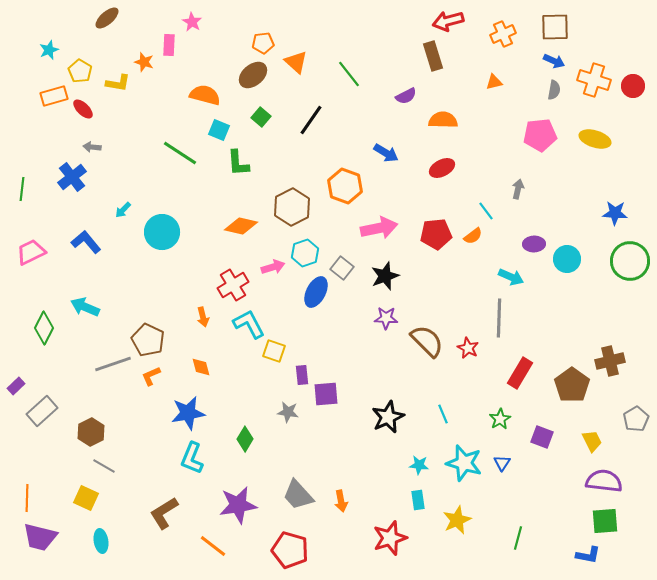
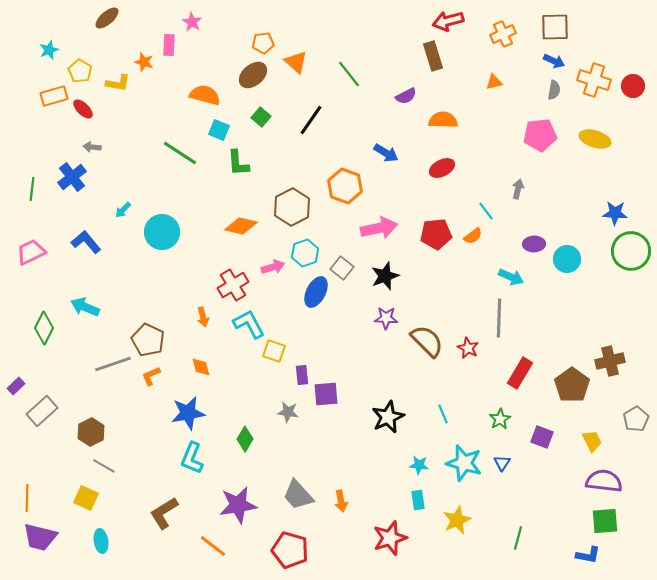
green line at (22, 189): moved 10 px right
green circle at (630, 261): moved 1 px right, 10 px up
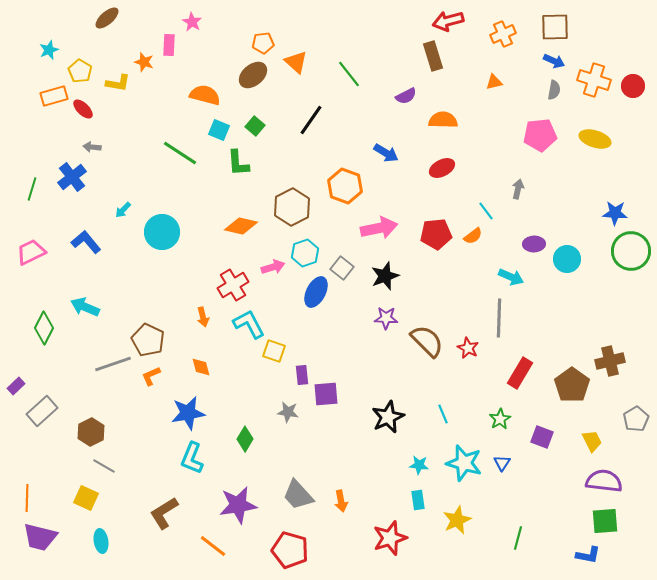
green square at (261, 117): moved 6 px left, 9 px down
green line at (32, 189): rotated 10 degrees clockwise
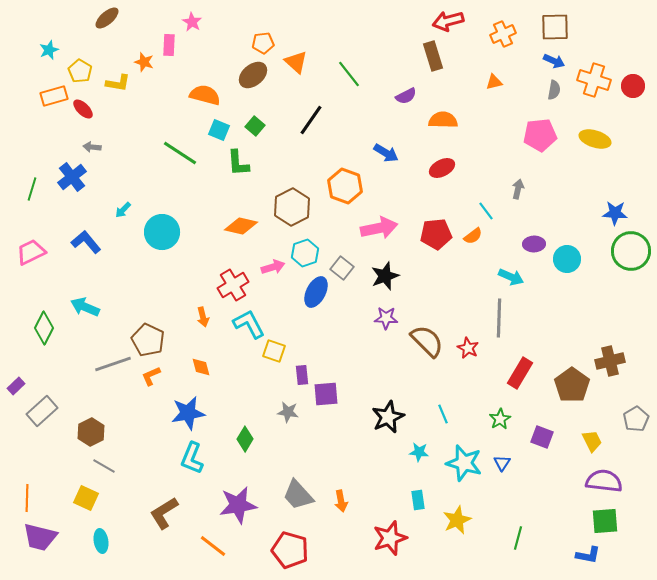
cyan star at (419, 465): moved 13 px up
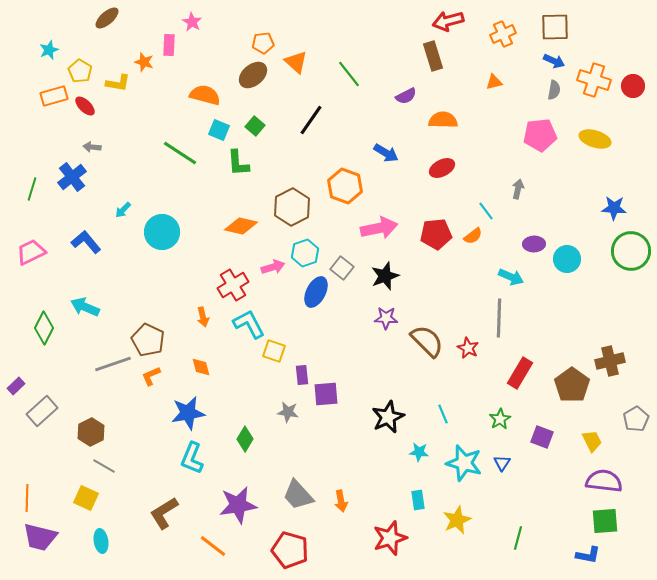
red ellipse at (83, 109): moved 2 px right, 3 px up
blue star at (615, 213): moved 1 px left, 5 px up
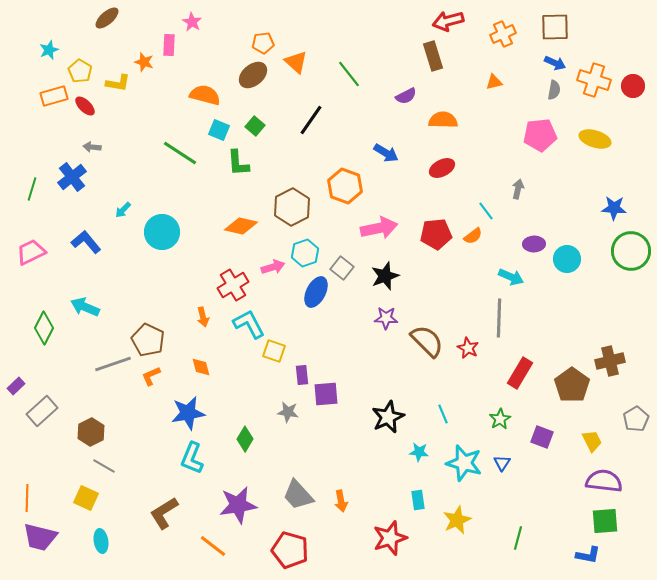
blue arrow at (554, 61): moved 1 px right, 2 px down
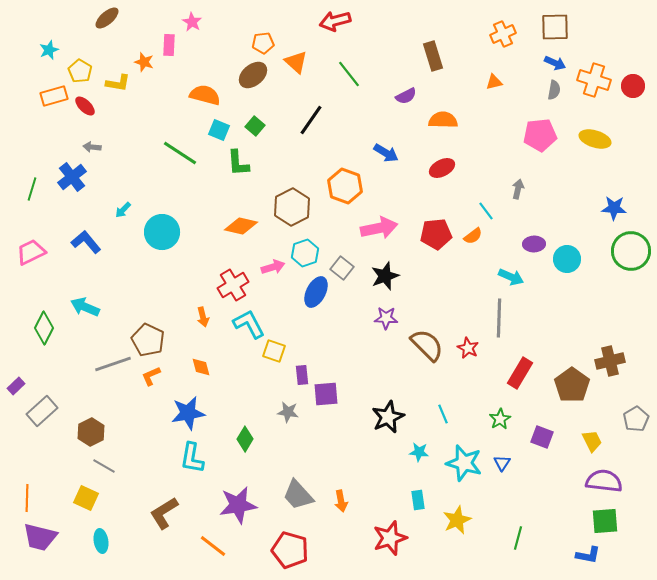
red arrow at (448, 21): moved 113 px left
brown semicircle at (427, 341): moved 4 px down
cyan L-shape at (192, 458): rotated 12 degrees counterclockwise
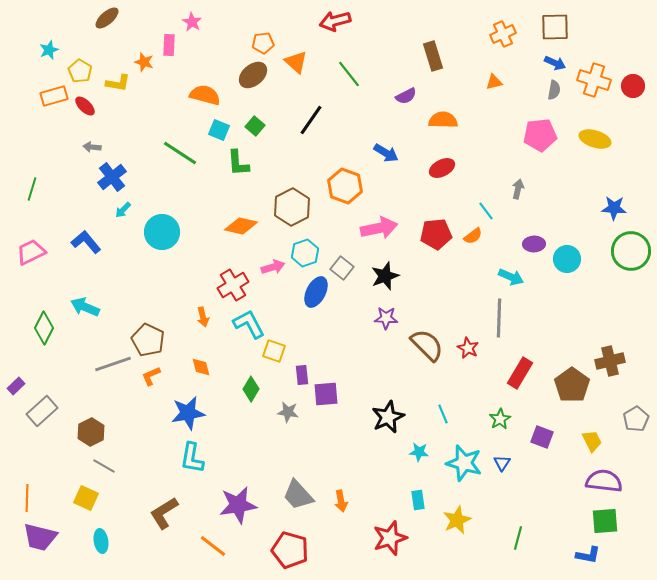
blue cross at (72, 177): moved 40 px right
green diamond at (245, 439): moved 6 px right, 50 px up
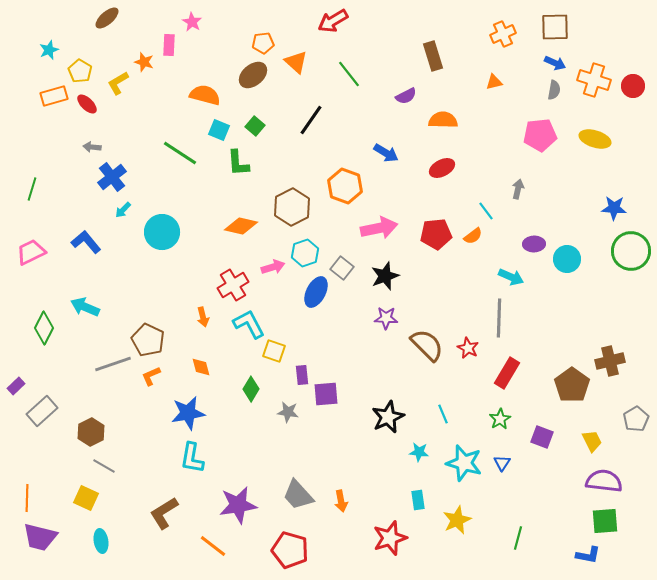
red arrow at (335, 21): moved 2 px left; rotated 16 degrees counterclockwise
yellow L-shape at (118, 83): rotated 140 degrees clockwise
red ellipse at (85, 106): moved 2 px right, 2 px up
red rectangle at (520, 373): moved 13 px left
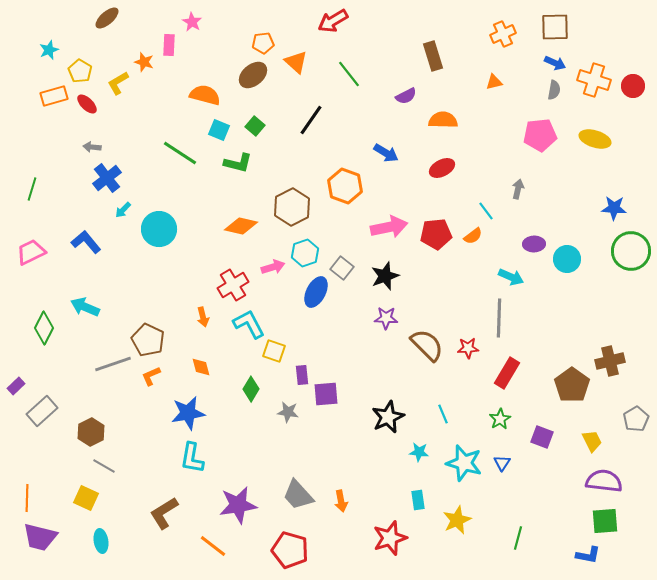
green L-shape at (238, 163): rotated 72 degrees counterclockwise
blue cross at (112, 177): moved 5 px left, 1 px down
pink arrow at (379, 228): moved 10 px right, 1 px up
cyan circle at (162, 232): moved 3 px left, 3 px up
red star at (468, 348): rotated 30 degrees counterclockwise
